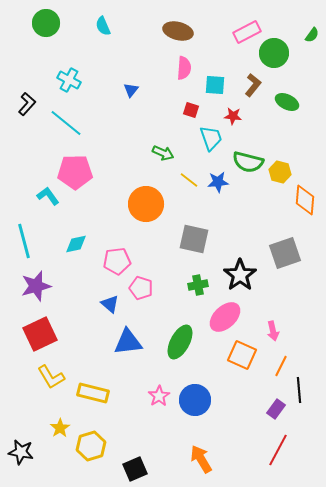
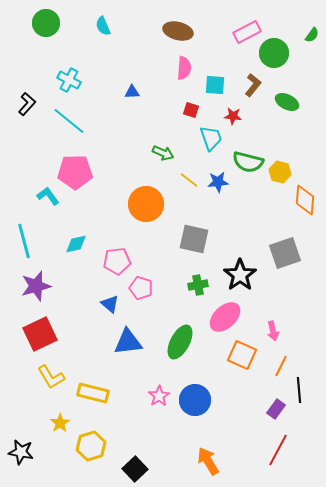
blue triangle at (131, 90): moved 1 px right, 2 px down; rotated 49 degrees clockwise
cyan line at (66, 123): moved 3 px right, 2 px up
yellow star at (60, 428): moved 5 px up
orange arrow at (201, 459): moved 7 px right, 2 px down
black square at (135, 469): rotated 20 degrees counterclockwise
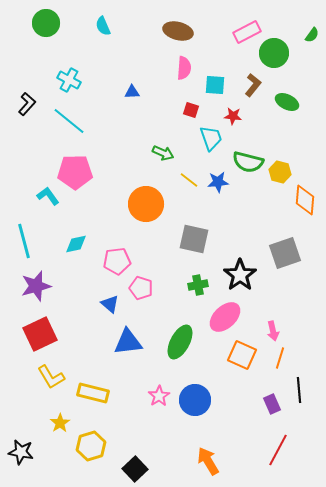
orange line at (281, 366): moved 1 px left, 8 px up; rotated 10 degrees counterclockwise
purple rectangle at (276, 409): moved 4 px left, 5 px up; rotated 60 degrees counterclockwise
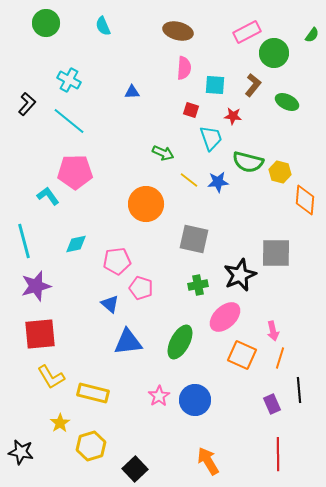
gray square at (285, 253): moved 9 px left; rotated 20 degrees clockwise
black star at (240, 275): rotated 12 degrees clockwise
red square at (40, 334): rotated 20 degrees clockwise
red line at (278, 450): moved 4 px down; rotated 28 degrees counterclockwise
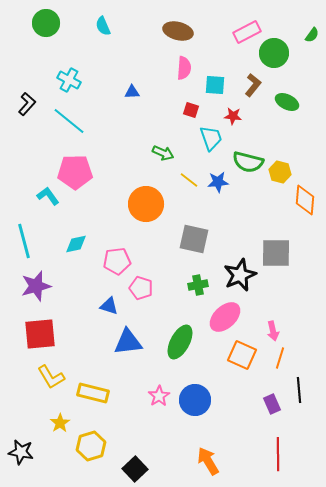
blue triangle at (110, 304): moved 1 px left, 2 px down; rotated 24 degrees counterclockwise
